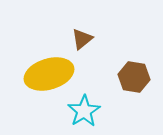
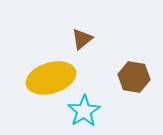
yellow ellipse: moved 2 px right, 4 px down
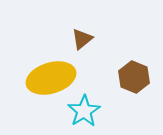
brown hexagon: rotated 12 degrees clockwise
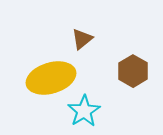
brown hexagon: moved 1 px left, 6 px up; rotated 8 degrees clockwise
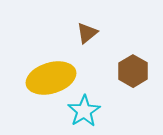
brown triangle: moved 5 px right, 6 px up
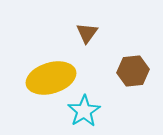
brown triangle: rotated 15 degrees counterclockwise
brown hexagon: rotated 24 degrees clockwise
